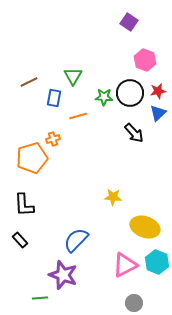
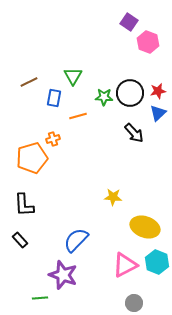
pink hexagon: moved 3 px right, 18 px up
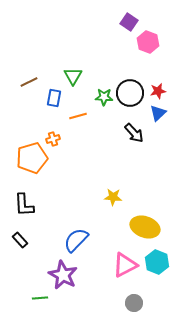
purple star: rotated 8 degrees clockwise
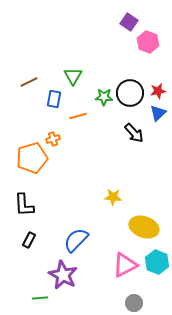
blue rectangle: moved 1 px down
yellow ellipse: moved 1 px left
black rectangle: moved 9 px right; rotated 70 degrees clockwise
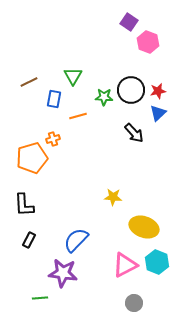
black circle: moved 1 px right, 3 px up
purple star: moved 2 px up; rotated 20 degrees counterclockwise
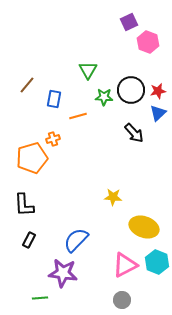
purple square: rotated 30 degrees clockwise
green triangle: moved 15 px right, 6 px up
brown line: moved 2 px left, 3 px down; rotated 24 degrees counterclockwise
gray circle: moved 12 px left, 3 px up
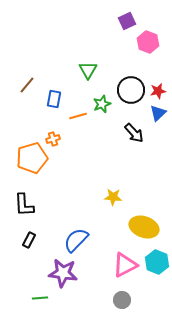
purple square: moved 2 px left, 1 px up
green star: moved 2 px left, 7 px down; rotated 24 degrees counterclockwise
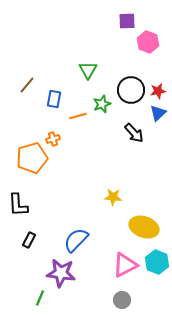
purple square: rotated 24 degrees clockwise
black L-shape: moved 6 px left
purple star: moved 2 px left
green line: rotated 63 degrees counterclockwise
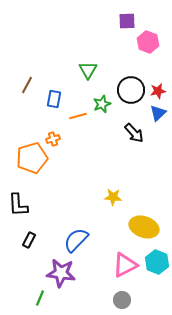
brown line: rotated 12 degrees counterclockwise
